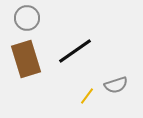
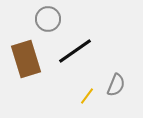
gray circle: moved 21 px right, 1 px down
gray semicircle: rotated 50 degrees counterclockwise
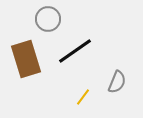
gray semicircle: moved 1 px right, 3 px up
yellow line: moved 4 px left, 1 px down
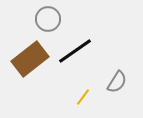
brown rectangle: moved 4 px right; rotated 69 degrees clockwise
gray semicircle: rotated 10 degrees clockwise
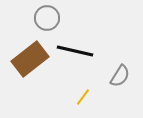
gray circle: moved 1 px left, 1 px up
black line: rotated 48 degrees clockwise
gray semicircle: moved 3 px right, 6 px up
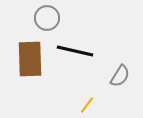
brown rectangle: rotated 54 degrees counterclockwise
yellow line: moved 4 px right, 8 px down
